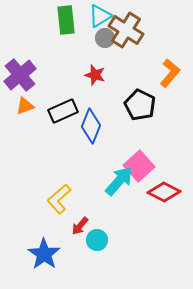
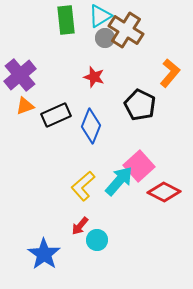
red star: moved 1 px left, 2 px down
black rectangle: moved 7 px left, 4 px down
yellow L-shape: moved 24 px right, 13 px up
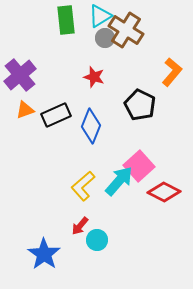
orange L-shape: moved 2 px right, 1 px up
orange triangle: moved 4 px down
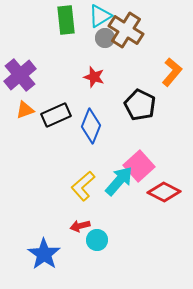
red arrow: rotated 36 degrees clockwise
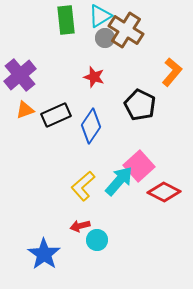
blue diamond: rotated 12 degrees clockwise
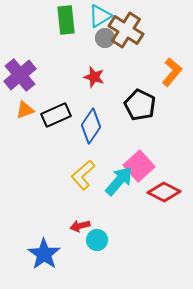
yellow L-shape: moved 11 px up
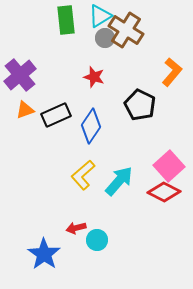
pink square: moved 30 px right
red arrow: moved 4 px left, 2 px down
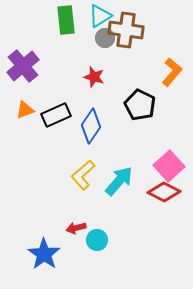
brown cross: rotated 24 degrees counterclockwise
purple cross: moved 3 px right, 9 px up
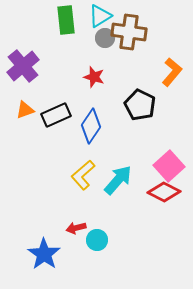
brown cross: moved 3 px right, 2 px down
cyan arrow: moved 1 px left, 1 px up
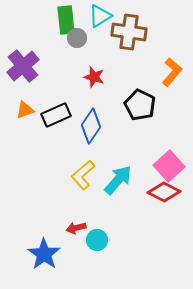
gray circle: moved 28 px left
